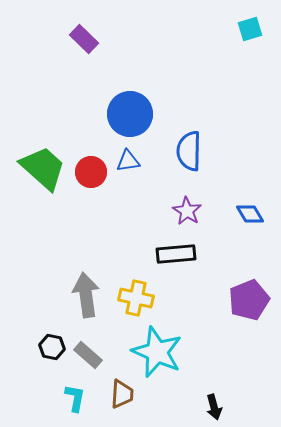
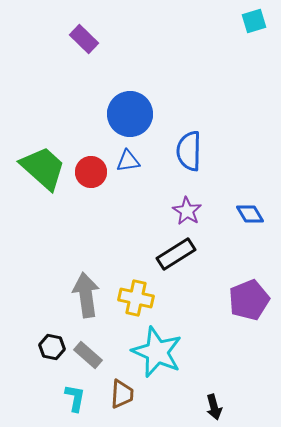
cyan square: moved 4 px right, 8 px up
black rectangle: rotated 27 degrees counterclockwise
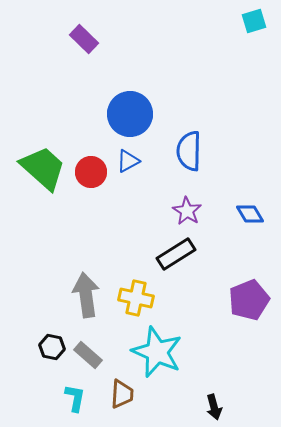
blue triangle: rotated 20 degrees counterclockwise
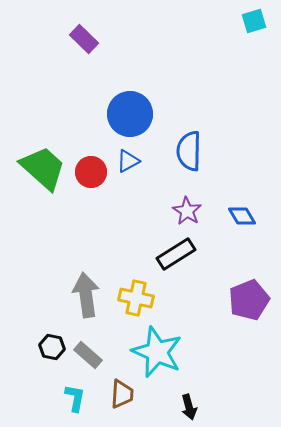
blue diamond: moved 8 px left, 2 px down
black arrow: moved 25 px left
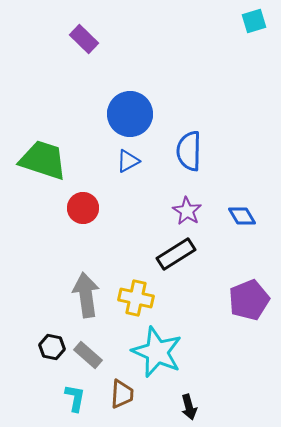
green trapezoid: moved 8 px up; rotated 24 degrees counterclockwise
red circle: moved 8 px left, 36 px down
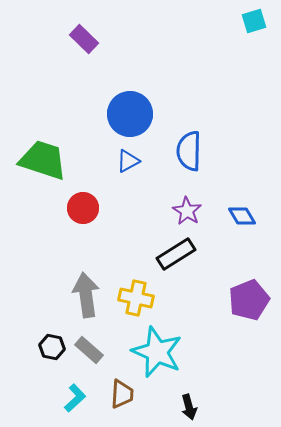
gray rectangle: moved 1 px right, 5 px up
cyan L-shape: rotated 36 degrees clockwise
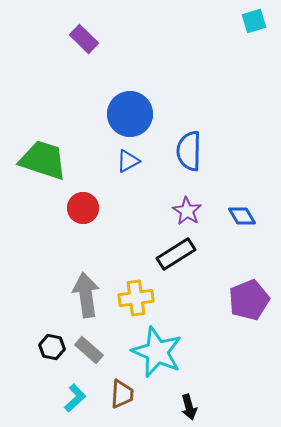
yellow cross: rotated 20 degrees counterclockwise
